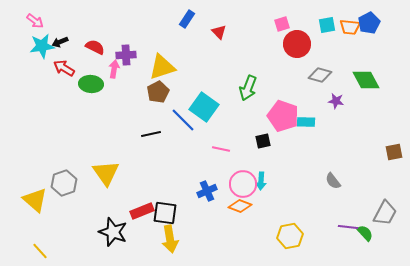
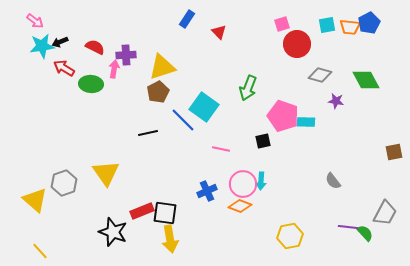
black line at (151, 134): moved 3 px left, 1 px up
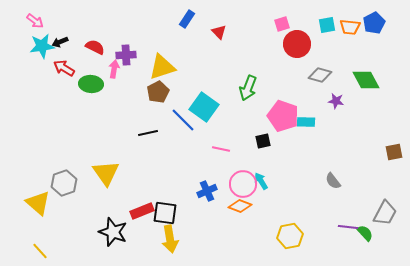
blue pentagon at (369, 23): moved 5 px right
cyan arrow at (261, 181): rotated 144 degrees clockwise
yellow triangle at (35, 200): moved 3 px right, 3 px down
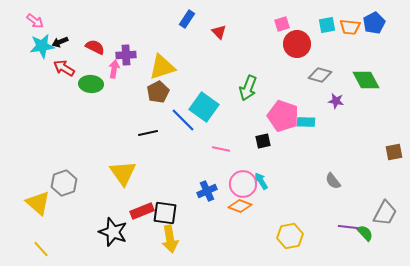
yellow triangle at (106, 173): moved 17 px right
yellow line at (40, 251): moved 1 px right, 2 px up
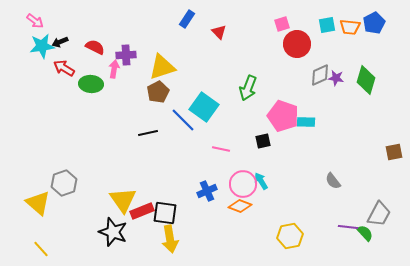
gray diamond at (320, 75): rotated 40 degrees counterclockwise
green diamond at (366, 80): rotated 44 degrees clockwise
purple star at (336, 101): moved 23 px up
yellow triangle at (123, 173): moved 27 px down
gray trapezoid at (385, 213): moved 6 px left, 1 px down
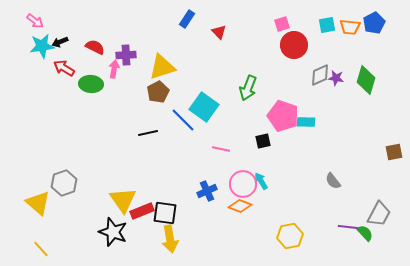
red circle at (297, 44): moved 3 px left, 1 px down
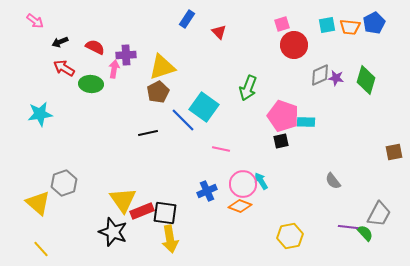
cyan star at (42, 46): moved 2 px left, 68 px down
black square at (263, 141): moved 18 px right
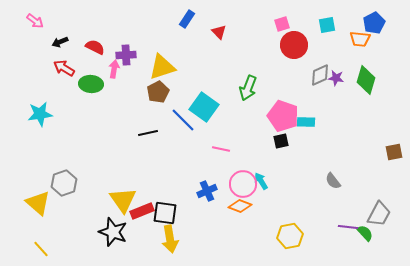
orange trapezoid at (350, 27): moved 10 px right, 12 px down
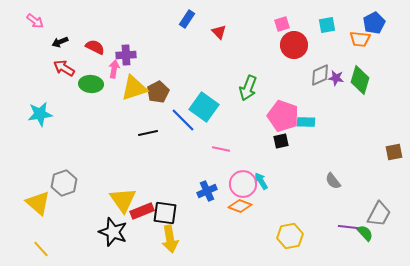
yellow triangle at (162, 67): moved 28 px left, 21 px down
green diamond at (366, 80): moved 6 px left
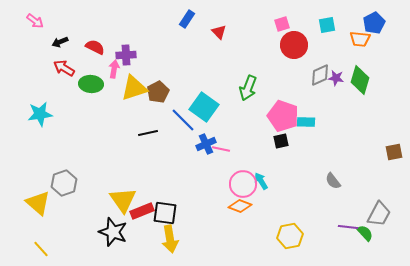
blue cross at (207, 191): moved 1 px left, 47 px up
